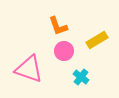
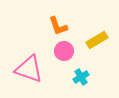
cyan cross: rotated 21 degrees clockwise
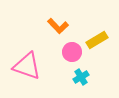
orange L-shape: rotated 25 degrees counterclockwise
pink circle: moved 8 px right, 1 px down
pink triangle: moved 2 px left, 3 px up
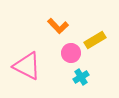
yellow rectangle: moved 2 px left
pink circle: moved 1 px left, 1 px down
pink triangle: rotated 8 degrees clockwise
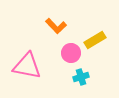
orange L-shape: moved 2 px left
pink triangle: rotated 16 degrees counterclockwise
cyan cross: rotated 14 degrees clockwise
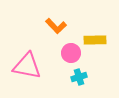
yellow rectangle: rotated 30 degrees clockwise
cyan cross: moved 2 px left
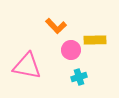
pink circle: moved 3 px up
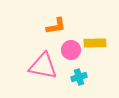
orange L-shape: rotated 55 degrees counterclockwise
yellow rectangle: moved 3 px down
pink triangle: moved 16 px right
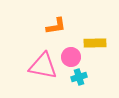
pink circle: moved 7 px down
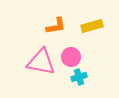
yellow rectangle: moved 3 px left, 17 px up; rotated 15 degrees counterclockwise
pink triangle: moved 2 px left, 4 px up
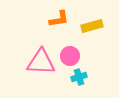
orange L-shape: moved 3 px right, 7 px up
pink circle: moved 1 px left, 1 px up
pink triangle: rotated 8 degrees counterclockwise
